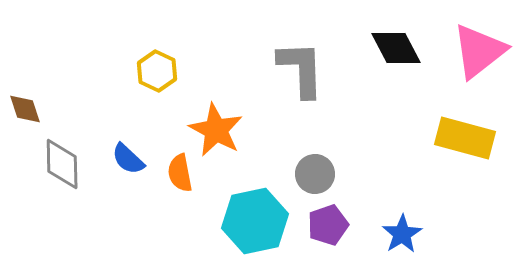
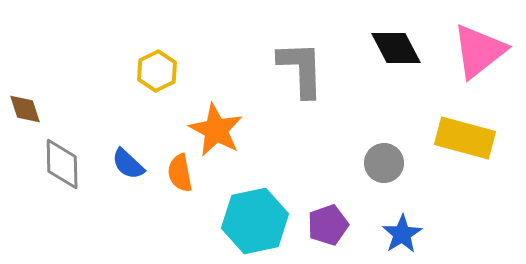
yellow hexagon: rotated 9 degrees clockwise
blue semicircle: moved 5 px down
gray circle: moved 69 px right, 11 px up
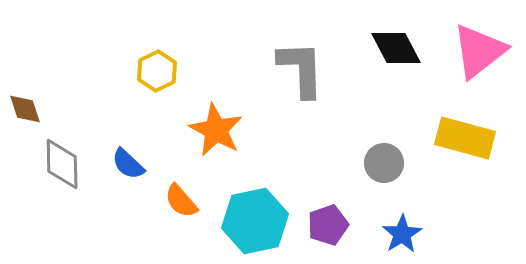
orange semicircle: moved 1 px right, 28 px down; rotated 30 degrees counterclockwise
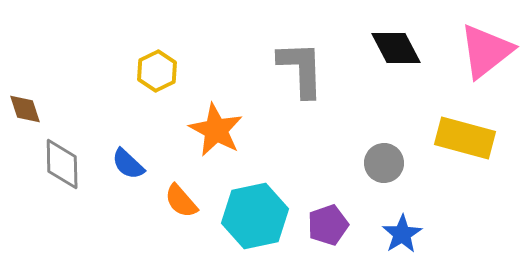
pink triangle: moved 7 px right
cyan hexagon: moved 5 px up
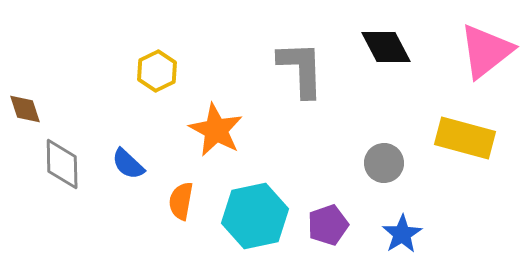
black diamond: moved 10 px left, 1 px up
orange semicircle: rotated 51 degrees clockwise
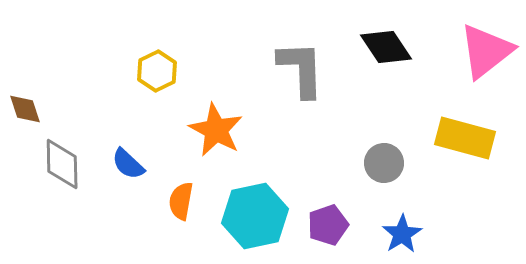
black diamond: rotated 6 degrees counterclockwise
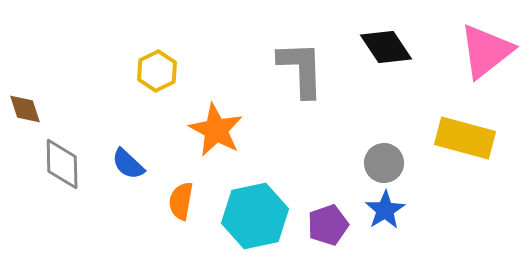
blue star: moved 17 px left, 24 px up
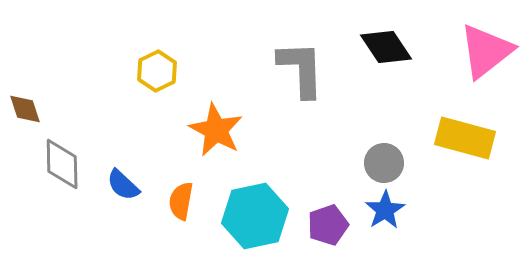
blue semicircle: moved 5 px left, 21 px down
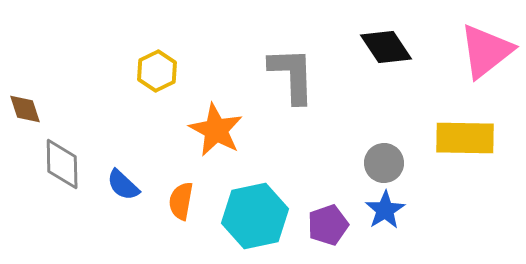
gray L-shape: moved 9 px left, 6 px down
yellow rectangle: rotated 14 degrees counterclockwise
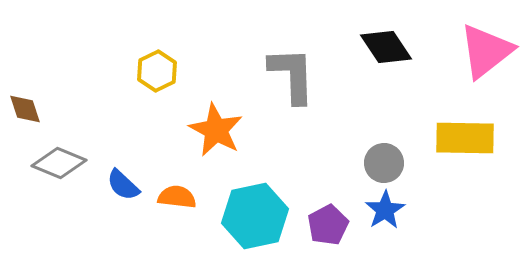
gray diamond: moved 3 px left, 1 px up; rotated 66 degrees counterclockwise
orange semicircle: moved 4 px left, 4 px up; rotated 87 degrees clockwise
purple pentagon: rotated 9 degrees counterclockwise
